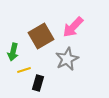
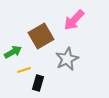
pink arrow: moved 1 px right, 7 px up
green arrow: rotated 132 degrees counterclockwise
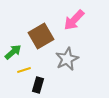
green arrow: rotated 12 degrees counterclockwise
black rectangle: moved 2 px down
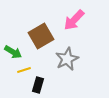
green arrow: rotated 72 degrees clockwise
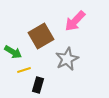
pink arrow: moved 1 px right, 1 px down
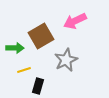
pink arrow: rotated 20 degrees clockwise
green arrow: moved 2 px right, 4 px up; rotated 30 degrees counterclockwise
gray star: moved 1 px left, 1 px down
black rectangle: moved 1 px down
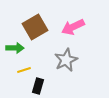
pink arrow: moved 2 px left, 6 px down
brown square: moved 6 px left, 9 px up
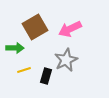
pink arrow: moved 3 px left, 2 px down
black rectangle: moved 8 px right, 10 px up
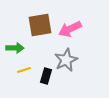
brown square: moved 5 px right, 2 px up; rotated 20 degrees clockwise
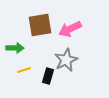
black rectangle: moved 2 px right
